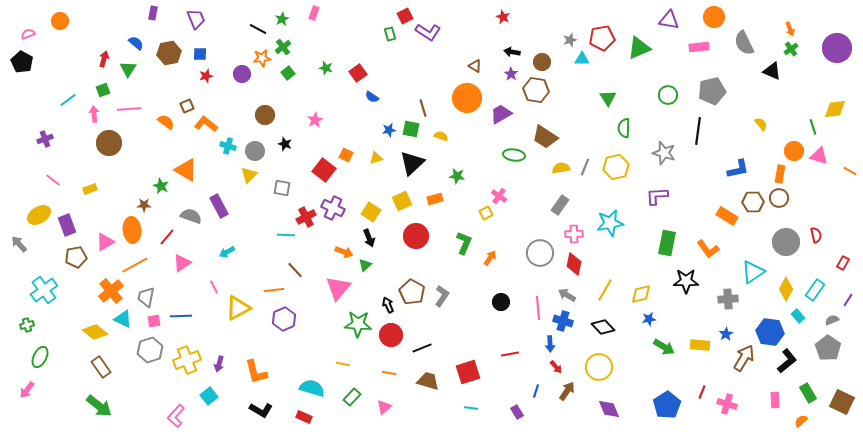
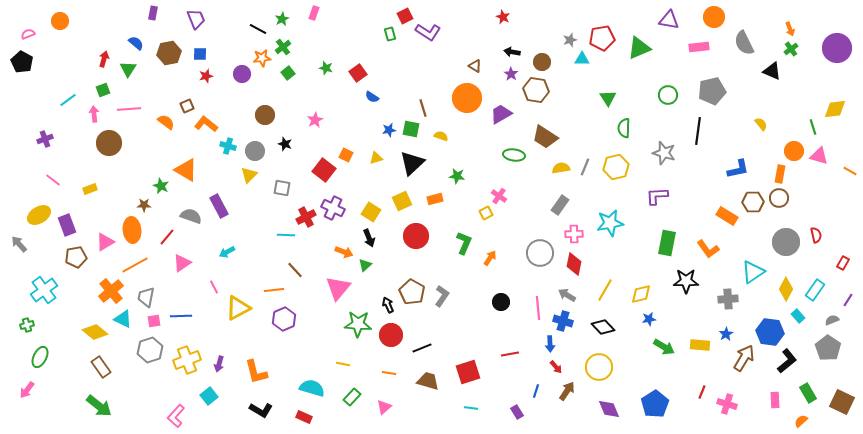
blue pentagon at (667, 405): moved 12 px left, 1 px up
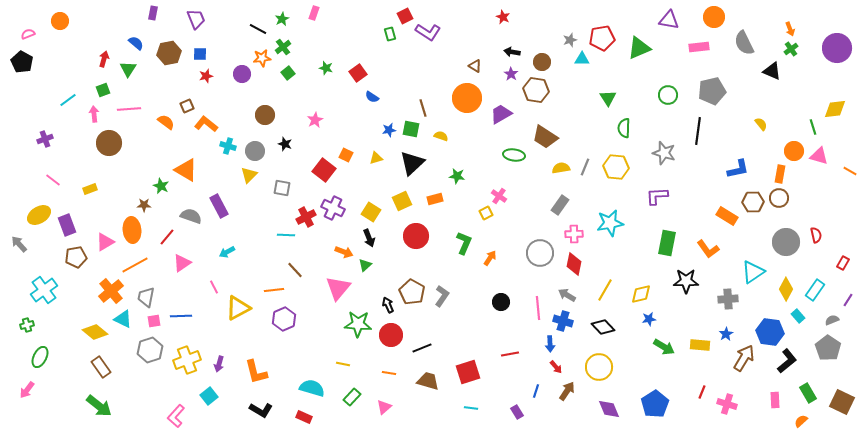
yellow hexagon at (616, 167): rotated 20 degrees clockwise
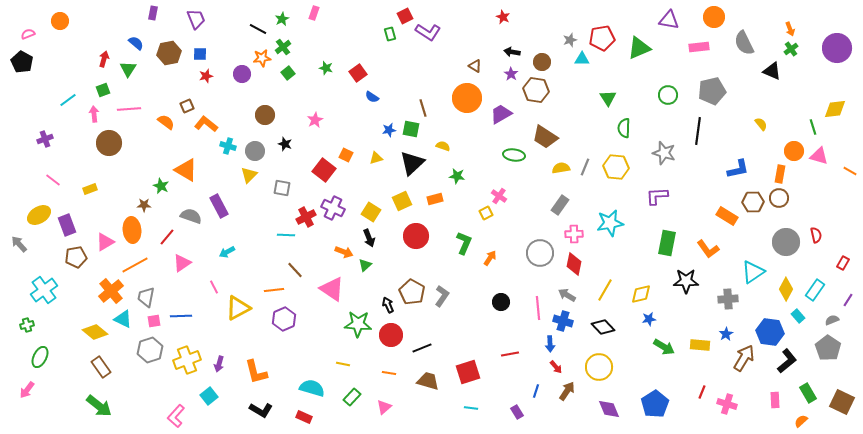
yellow semicircle at (441, 136): moved 2 px right, 10 px down
pink triangle at (338, 288): moved 6 px left, 1 px down; rotated 36 degrees counterclockwise
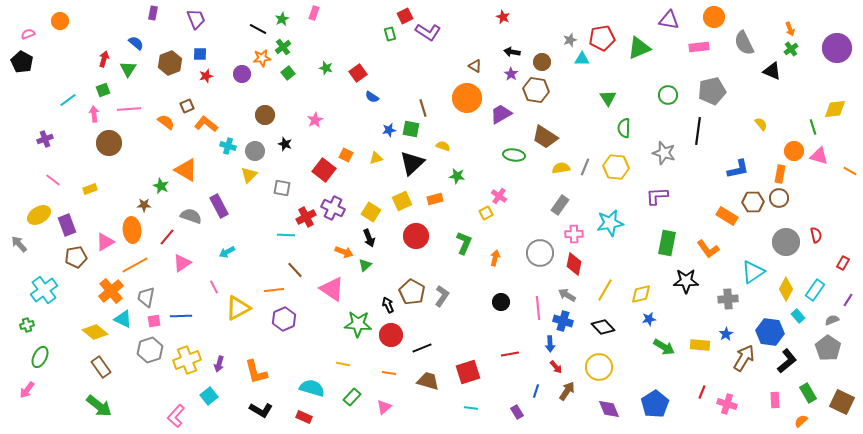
brown hexagon at (169, 53): moved 1 px right, 10 px down; rotated 10 degrees counterclockwise
orange arrow at (490, 258): moved 5 px right; rotated 21 degrees counterclockwise
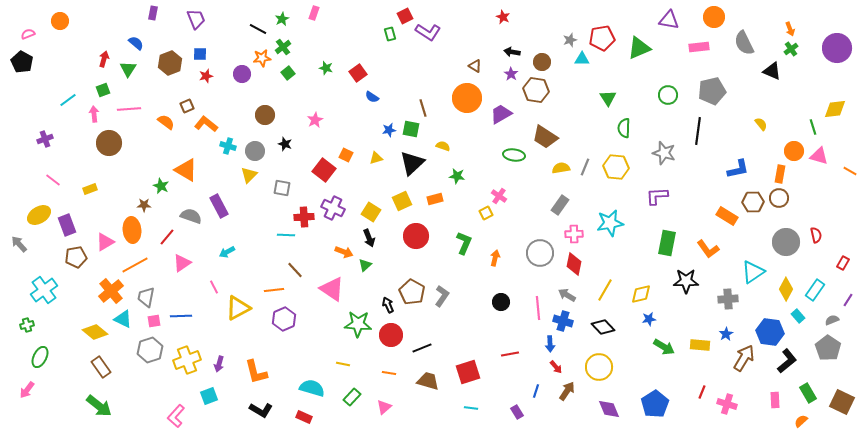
red cross at (306, 217): moved 2 px left; rotated 24 degrees clockwise
cyan square at (209, 396): rotated 18 degrees clockwise
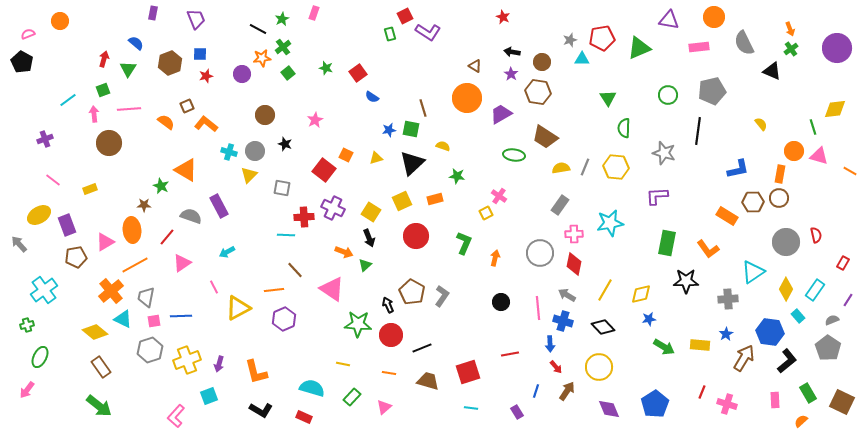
brown hexagon at (536, 90): moved 2 px right, 2 px down
cyan cross at (228, 146): moved 1 px right, 6 px down
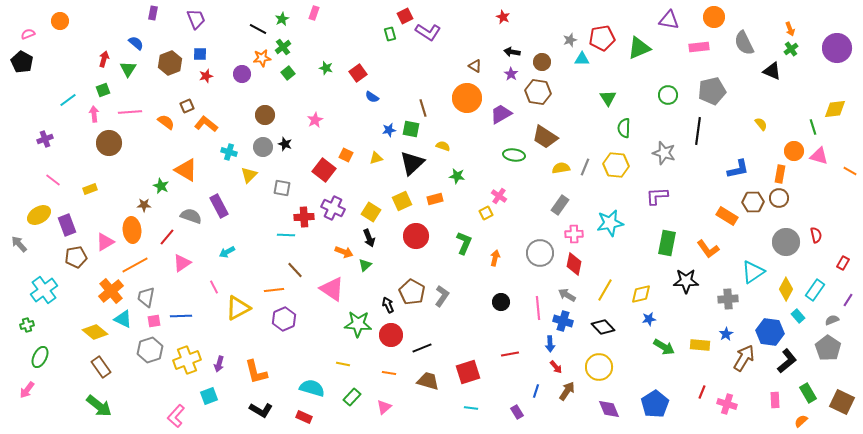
pink line at (129, 109): moved 1 px right, 3 px down
gray circle at (255, 151): moved 8 px right, 4 px up
yellow hexagon at (616, 167): moved 2 px up
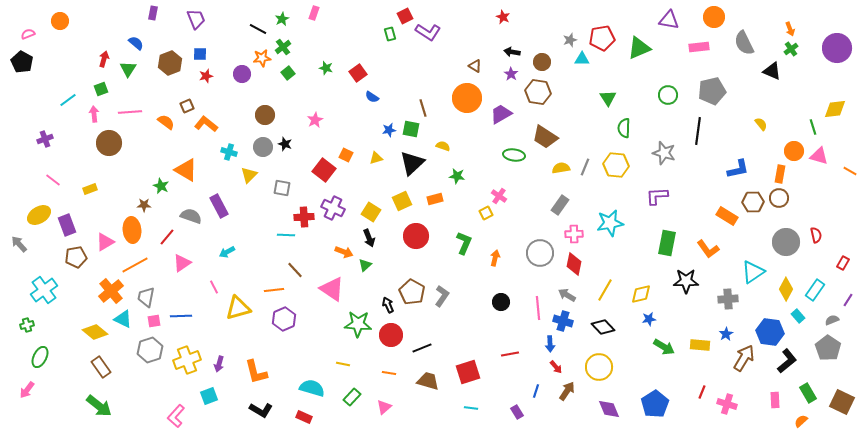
green square at (103, 90): moved 2 px left, 1 px up
yellow triangle at (238, 308): rotated 12 degrees clockwise
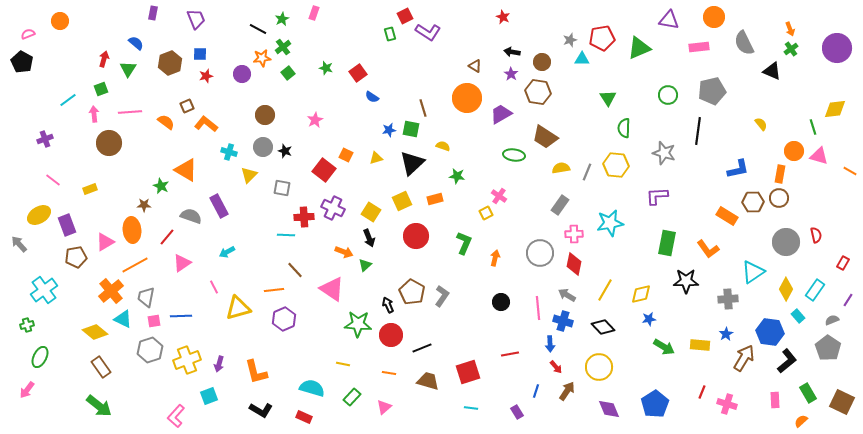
black star at (285, 144): moved 7 px down
gray line at (585, 167): moved 2 px right, 5 px down
